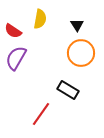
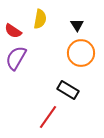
red line: moved 7 px right, 3 px down
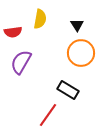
red semicircle: moved 1 px down; rotated 42 degrees counterclockwise
purple semicircle: moved 5 px right, 4 px down
red line: moved 2 px up
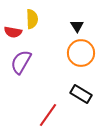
yellow semicircle: moved 8 px left; rotated 12 degrees counterclockwise
black triangle: moved 1 px down
red semicircle: rotated 18 degrees clockwise
black rectangle: moved 13 px right, 4 px down
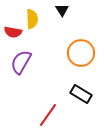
black triangle: moved 15 px left, 16 px up
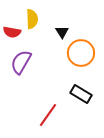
black triangle: moved 22 px down
red semicircle: moved 1 px left
